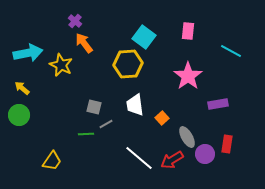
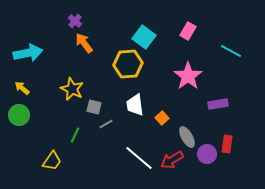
pink rectangle: rotated 24 degrees clockwise
yellow star: moved 11 px right, 24 px down
green line: moved 11 px left, 1 px down; rotated 63 degrees counterclockwise
purple circle: moved 2 px right
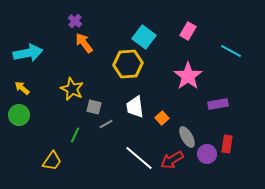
white trapezoid: moved 2 px down
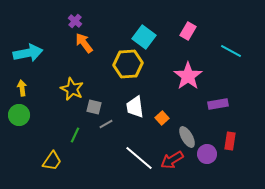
yellow arrow: rotated 42 degrees clockwise
red rectangle: moved 3 px right, 3 px up
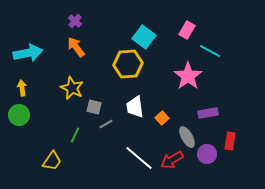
pink rectangle: moved 1 px left, 1 px up
orange arrow: moved 8 px left, 4 px down
cyan line: moved 21 px left
yellow star: moved 1 px up
purple rectangle: moved 10 px left, 9 px down
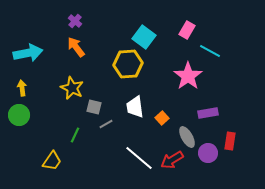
purple circle: moved 1 px right, 1 px up
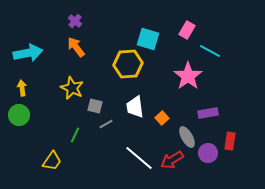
cyan square: moved 4 px right, 2 px down; rotated 20 degrees counterclockwise
gray square: moved 1 px right, 1 px up
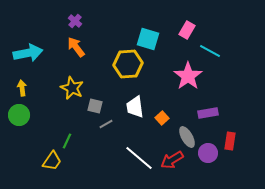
green line: moved 8 px left, 6 px down
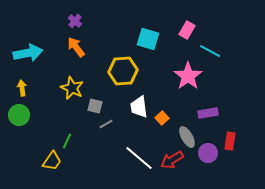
yellow hexagon: moved 5 px left, 7 px down
white trapezoid: moved 4 px right
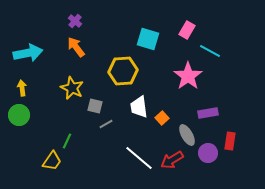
gray ellipse: moved 2 px up
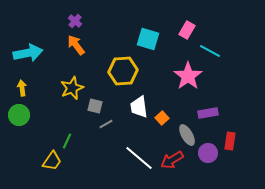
orange arrow: moved 2 px up
yellow star: rotated 25 degrees clockwise
